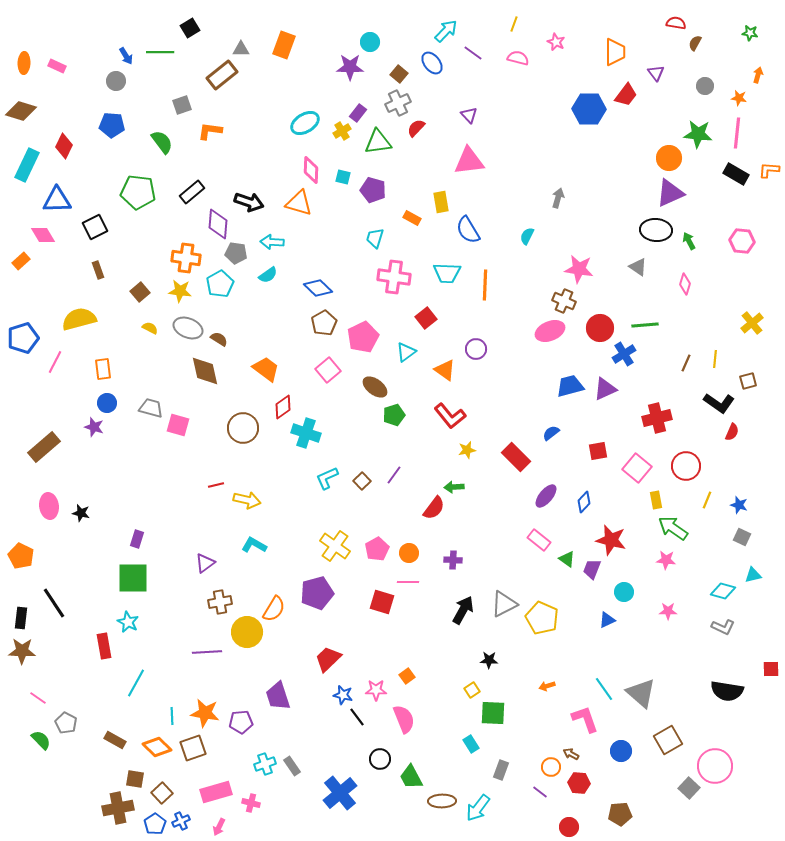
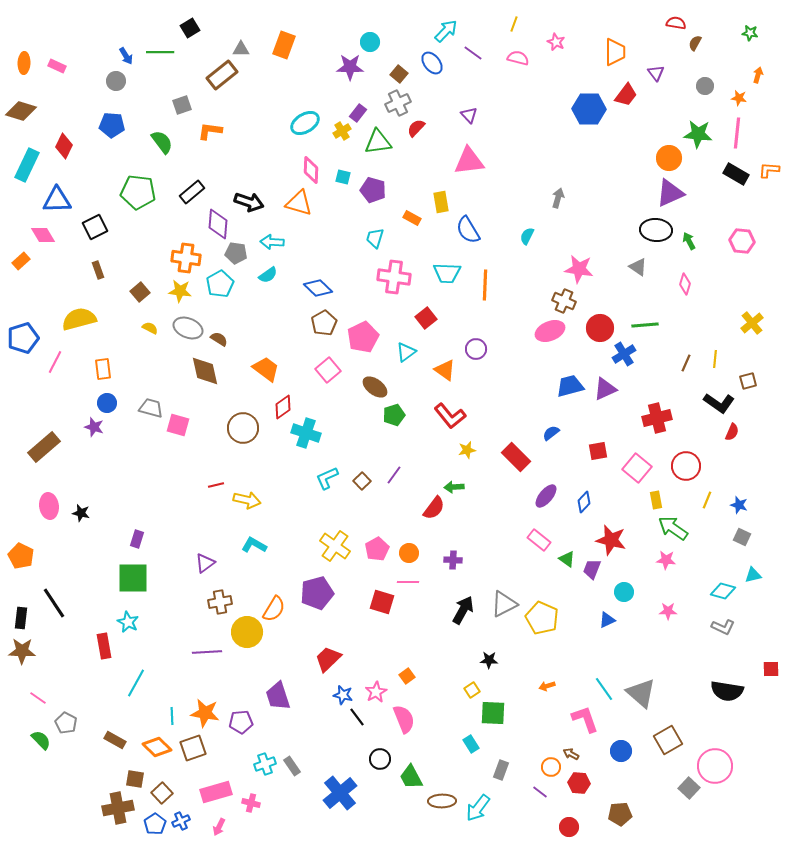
pink star at (376, 690): moved 2 px down; rotated 30 degrees counterclockwise
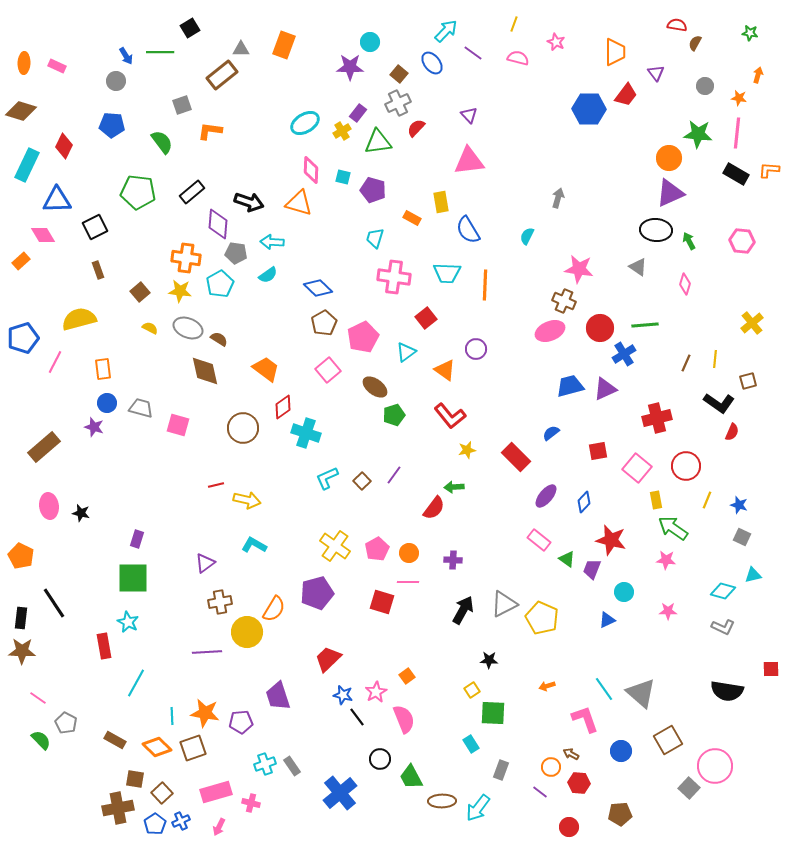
red semicircle at (676, 23): moved 1 px right, 2 px down
gray trapezoid at (151, 408): moved 10 px left
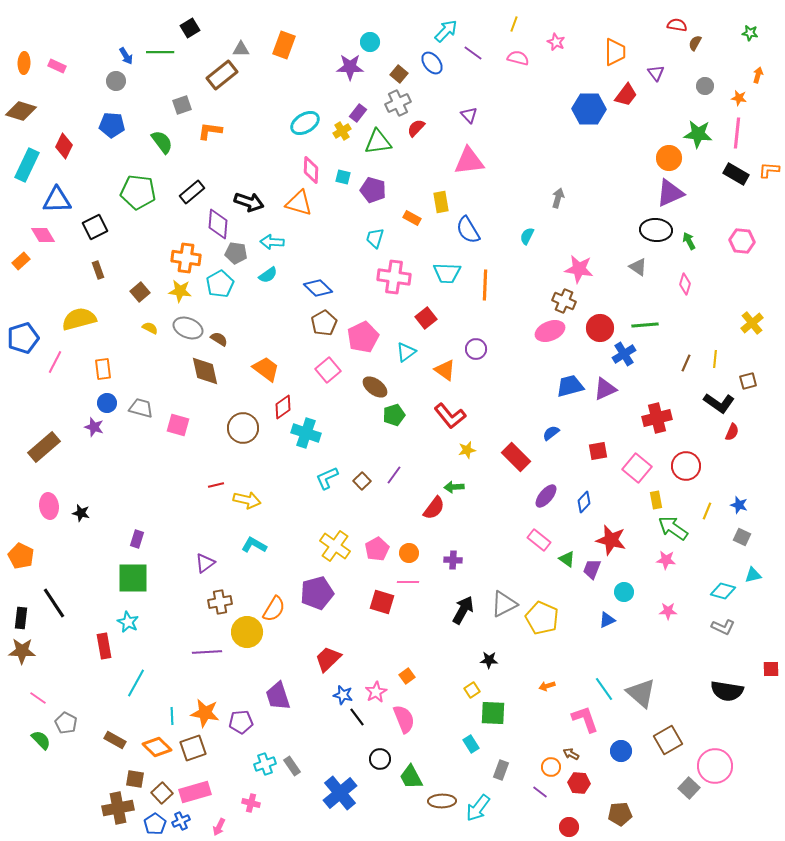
yellow line at (707, 500): moved 11 px down
pink rectangle at (216, 792): moved 21 px left
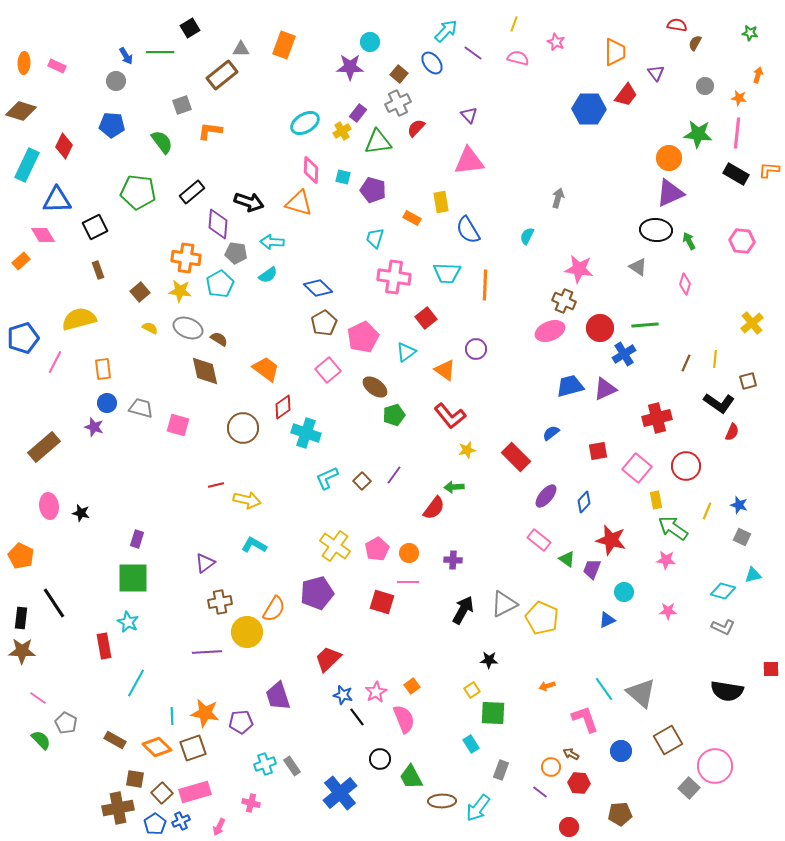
orange square at (407, 676): moved 5 px right, 10 px down
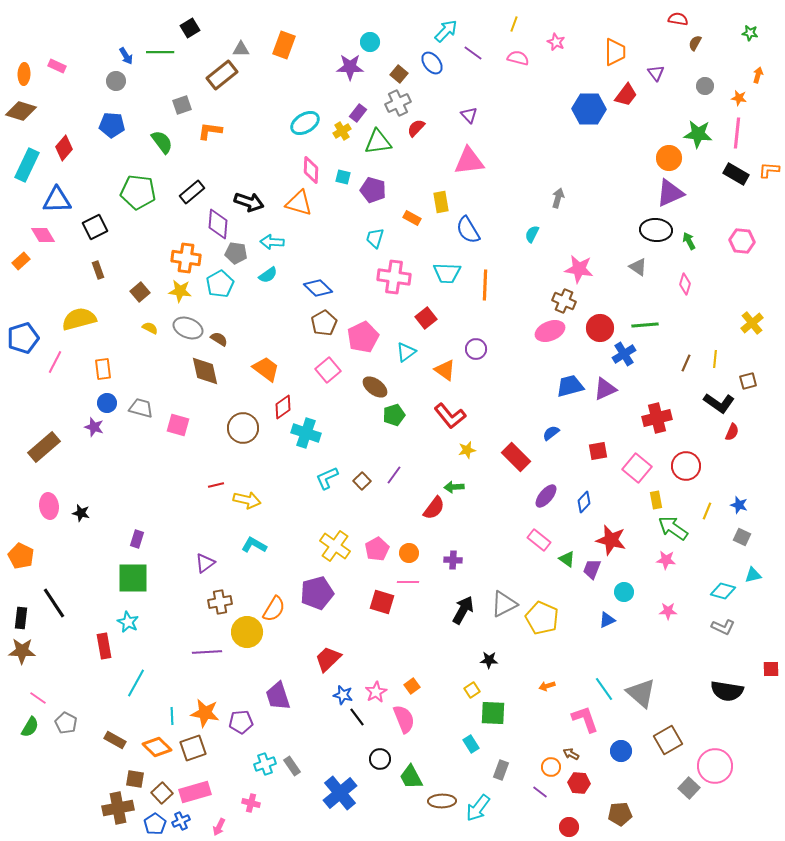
red semicircle at (677, 25): moved 1 px right, 6 px up
orange ellipse at (24, 63): moved 11 px down
red diamond at (64, 146): moved 2 px down; rotated 15 degrees clockwise
cyan semicircle at (527, 236): moved 5 px right, 2 px up
green semicircle at (41, 740): moved 11 px left, 13 px up; rotated 75 degrees clockwise
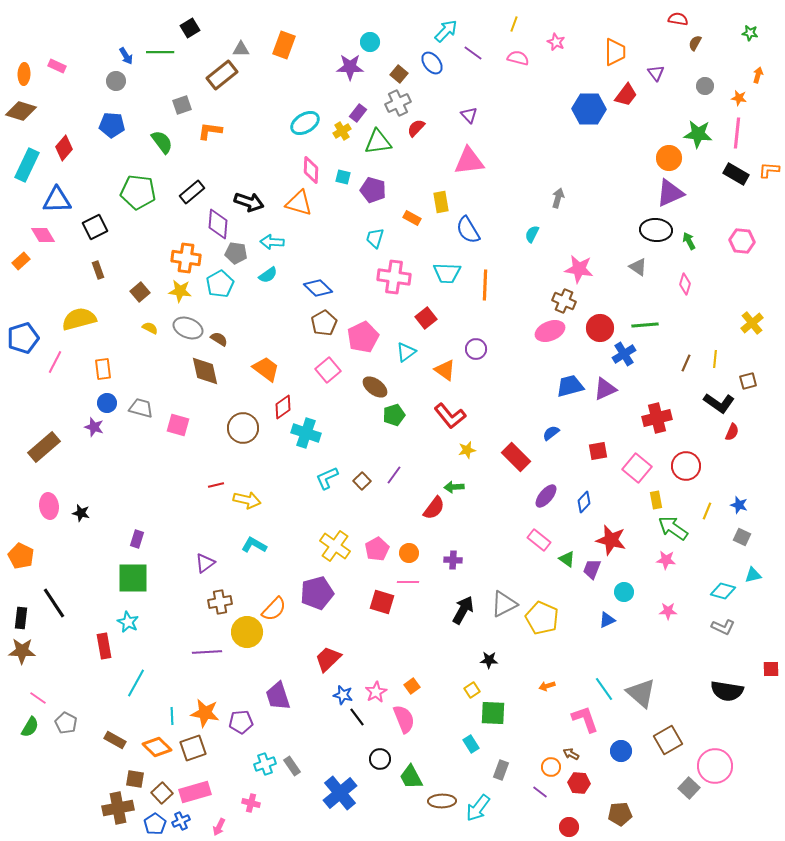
orange semicircle at (274, 609): rotated 12 degrees clockwise
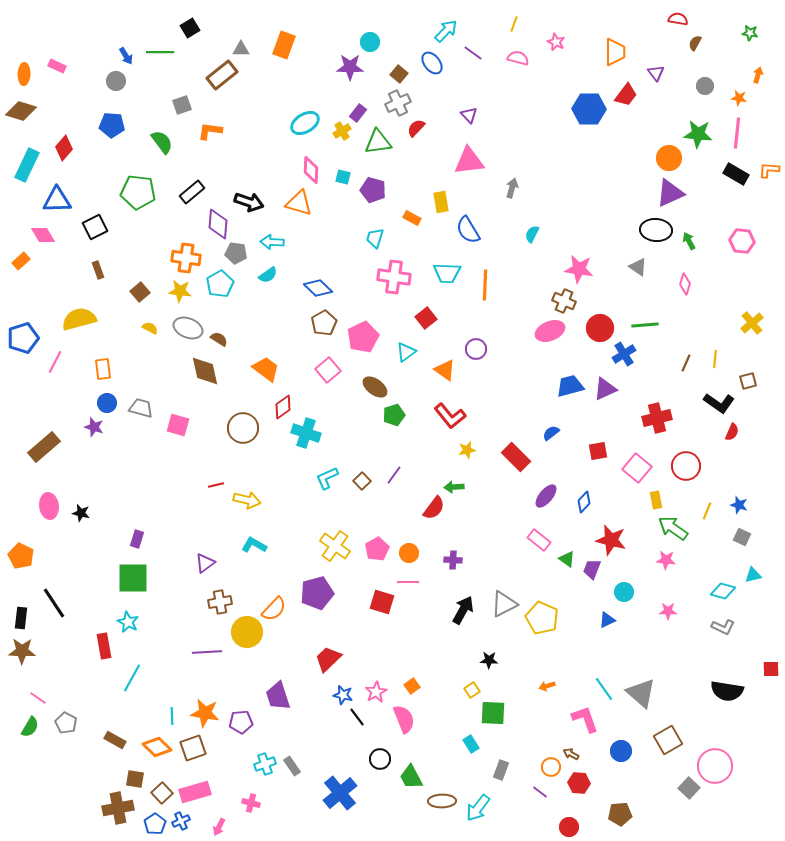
gray arrow at (558, 198): moved 46 px left, 10 px up
cyan line at (136, 683): moved 4 px left, 5 px up
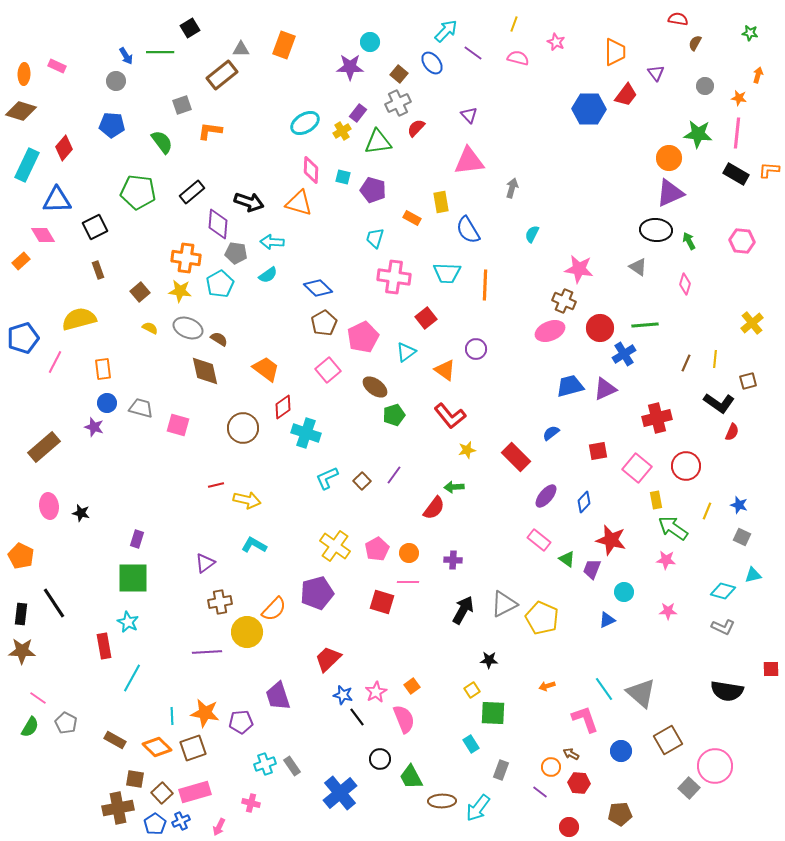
black rectangle at (21, 618): moved 4 px up
